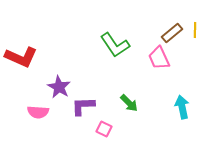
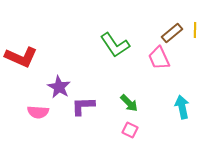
pink square: moved 26 px right, 1 px down
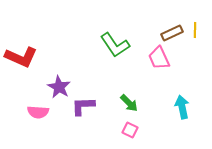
brown rectangle: rotated 15 degrees clockwise
